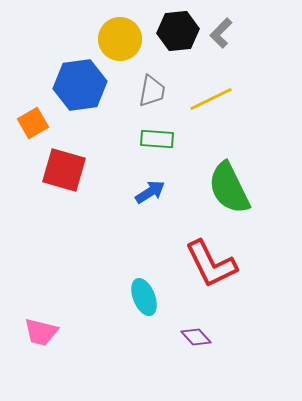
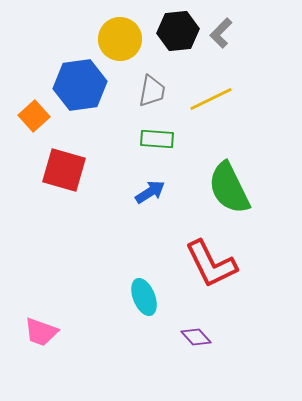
orange square: moved 1 px right, 7 px up; rotated 12 degrees counterclockwise
pink trapezoid: rotated 6 degrees clockwise
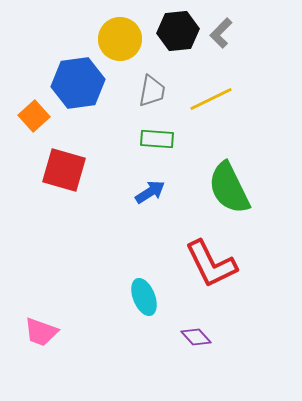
blue hexagon: moved 2 px left, 2 px up
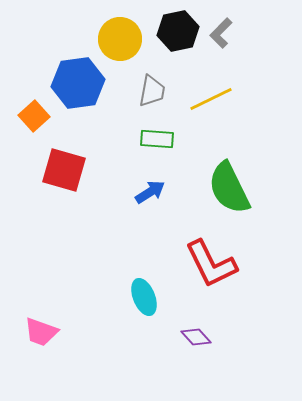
black hexagon: rotated 6 degrees counterclockwise
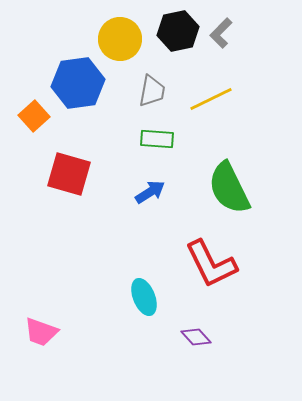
red square: moved 5 px right, 4 px down
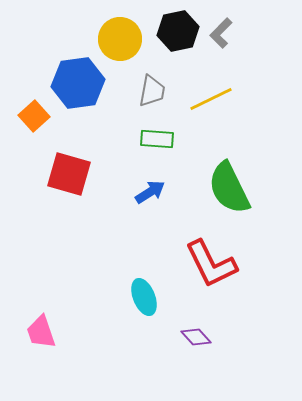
pink trapezoid: rotated 51 degrees clockwise
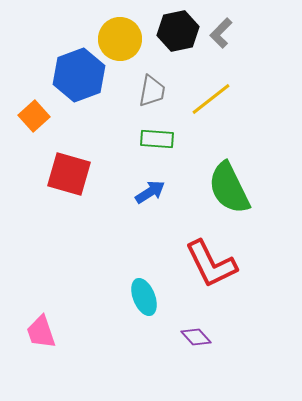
blue hexagon: moved 1 px right, 8 px up; rotated 12 degrees counterclockwise
yellow line: rotated 12 degrees counterclockwise
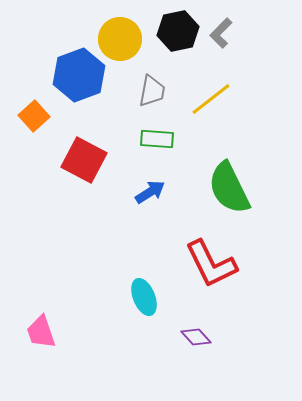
red square: moved 15 px right, 14 px up; rotated 12 degrees clockwise
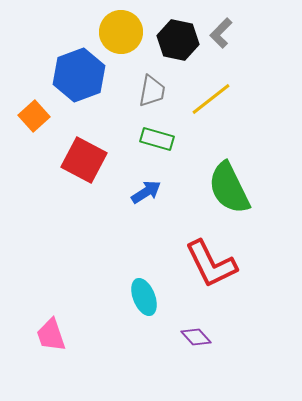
black hexagon: moved 9 px down; rotated 24 degrees clockwise
yellow circle: moved 1 px right, 7 px up
green rectangle: rotated 12 degrees clockwise
blue arrow: moved 4 px left
pink trapezoid: moved 10 px right, 3 px down
